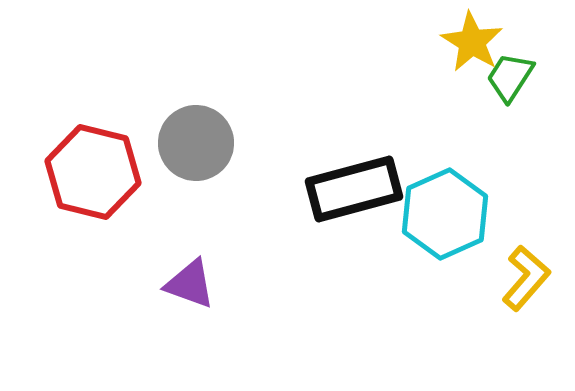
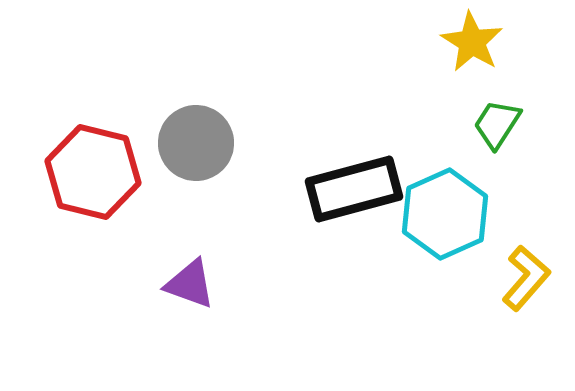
green trapezoid: moved 13 px left, 47 px down
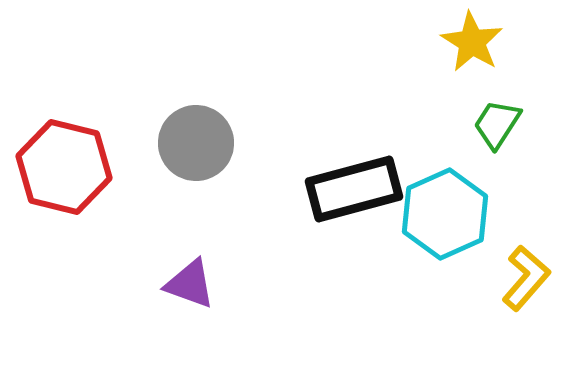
red hexagon: moved 29 px left, 5 px up
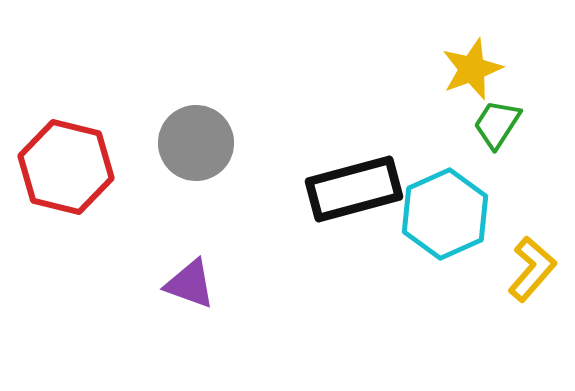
yellow star: moved 27 px down; rotated 20 degrees clockwise
red hexagon: moved 2 px right
yellow L-shape: moved 6 px right, 9 px up
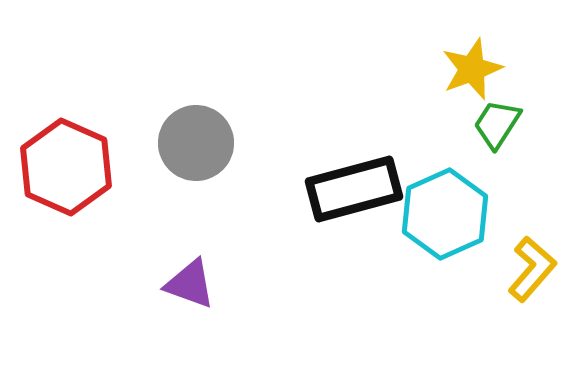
red hexagon: rotated 10 degrees clockwise
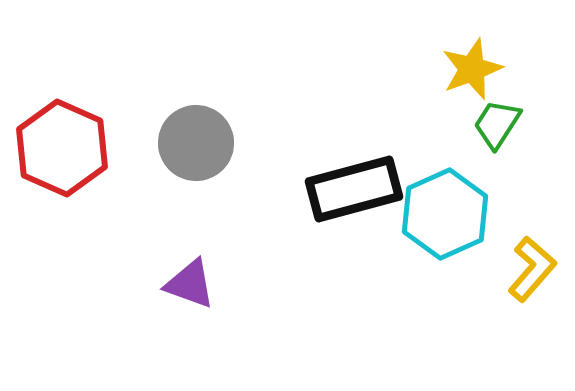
red hexagon: moved 4 px left, 19 px up
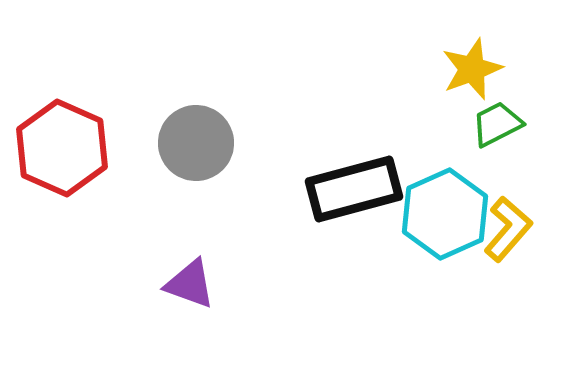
green trapezoid: rotated 30 degrees clockwise
yellow L-shape: moved 24 px left, 40 px up
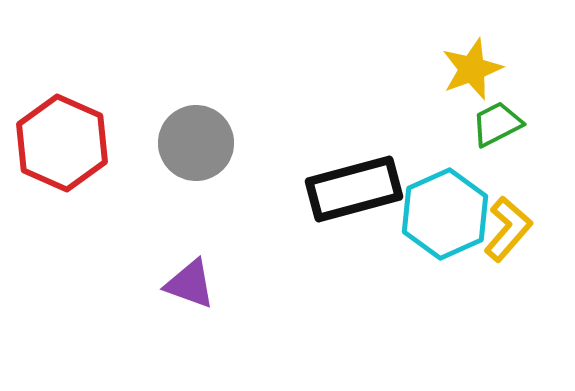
red hexagon: moved 5 px up
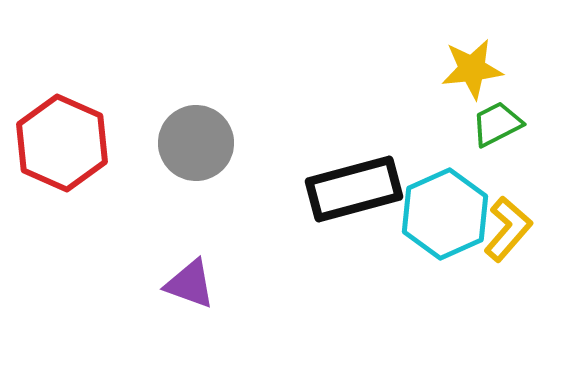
yellow star: rotated 14 degrees clockwise
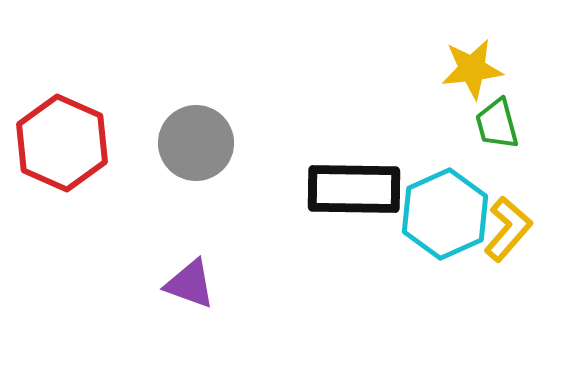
green trapezoid: rotated 78 degrees counterclockwise
black rectangle: rotated 16 degrees clockwise
